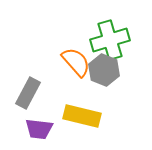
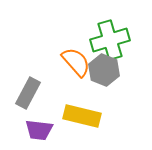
purple trapezoid: moved 1 px down
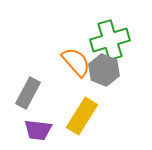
yellow rectangle: rotated 72 degrees counterclockwise
purple trapezoid: moved 1 px left
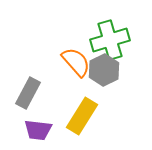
gray hexagon: rotated 12 degrees clockwise
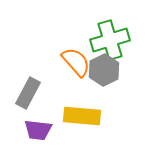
yellow rectangle: rotated 63 degrees clockwise
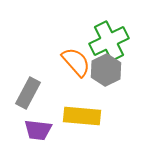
green cross: moved 1 px left, 1 px down; rotated 9 degrees counterclockwise
gray hexagon: moved 2 px right
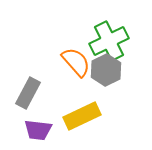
yellow rectangle: rotated 30 degrees counterclockwise
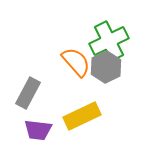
gray hexagon: moved 3 px up
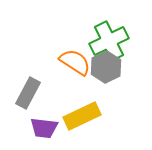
orange semicircle: moved 1 px left; rotated 16 degrees counterclockwise
purple trapezoid: moved 6 px right, 2 px up
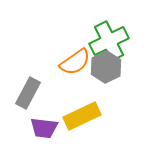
orange semicircle: rotated 112 degrees clockwise
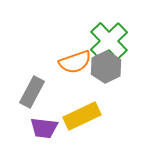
green cross: rotated 18 degrees counterclockwise
orange semicircle: rotated 16 degrees clockwise
gray rectangle: moved 4 px right, 1 px up
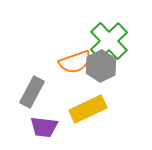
gray hexagon: moved 5 px left, 1 px up
yellow rectangle: moved 6 px right, 7 px up
purple trapezoid: moved 1 px up
